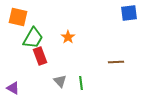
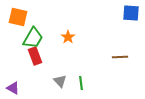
blue square: moved 2 px right; rotated 12 degrees clockwise
red rectangle: moved 5 px left
brown line: moved 4 px right, 5 px up
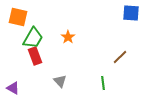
brown line: rotated 42 degrees counterclockwise
green line: moved 22 px right
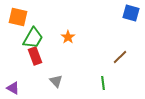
blue square: rotated 12 degrees clockwise
gray triangle: moved 4 px left
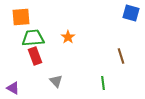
orange square: moved 3 px right; rotated 18 degrees counterclockwise
green trapezoid: rotated 125 degrees counterclockwise
brown line: moved 1 px right, 1 px up; rotated 63 degrees counterclockwise
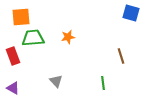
orange star: rotated 24 degrees clockwise
red rectangle: moved 22 px left
